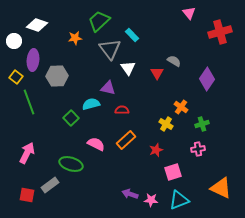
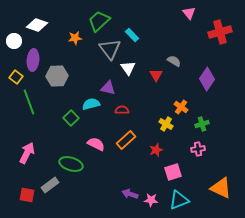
red triangle: moved 1 px left, 2 px down
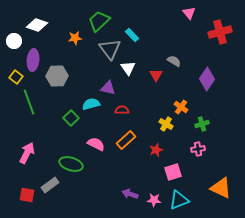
pink star: moved 3 px right
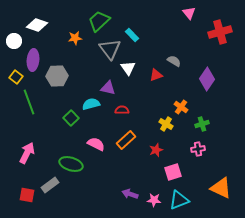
red triangle: rotated 40 degrees clockwise
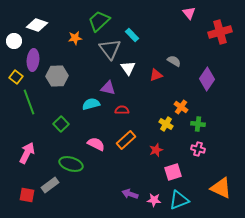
green square: moved 10 px left, 6 px down
green cross: moved 4 px left; rotated 24 degrees clockwise
pink cross: rotated 24 degrees clockwise
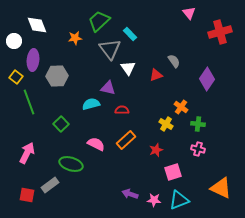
white diamond: rotated 50 degrees clockwise
cyan rectangle: moved 2 px left, 1 px up
gray semicircle: rotated 24 degrees clockwise
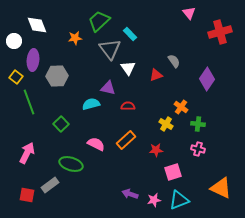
red semicircle: moved 6 px right, 4 px up
red star: rotated 16 degrees clockwise
pink star: rotated 16 degrees counterclockwise
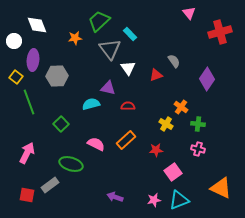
pink square: rotated 18 degrees counterclockwise
purple arrow: moved 15 px left, 3 px down
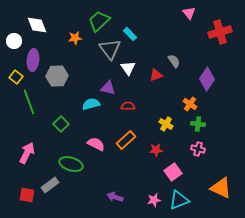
orange cross: moved 9 px right, 3 px up
